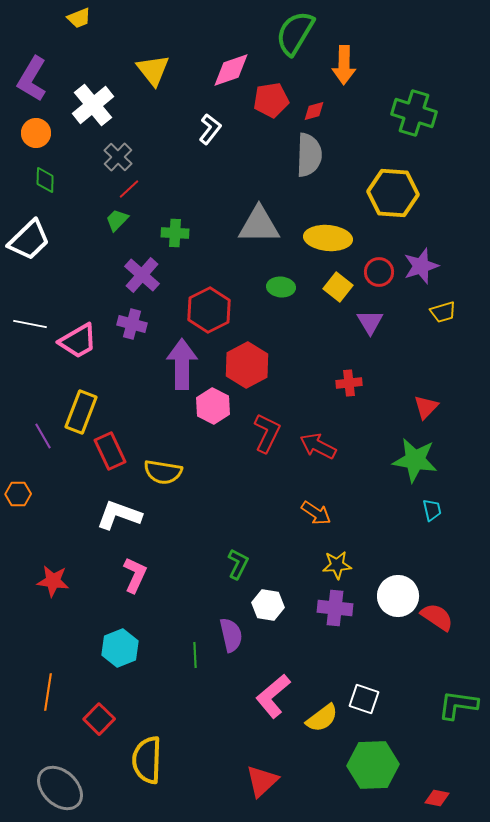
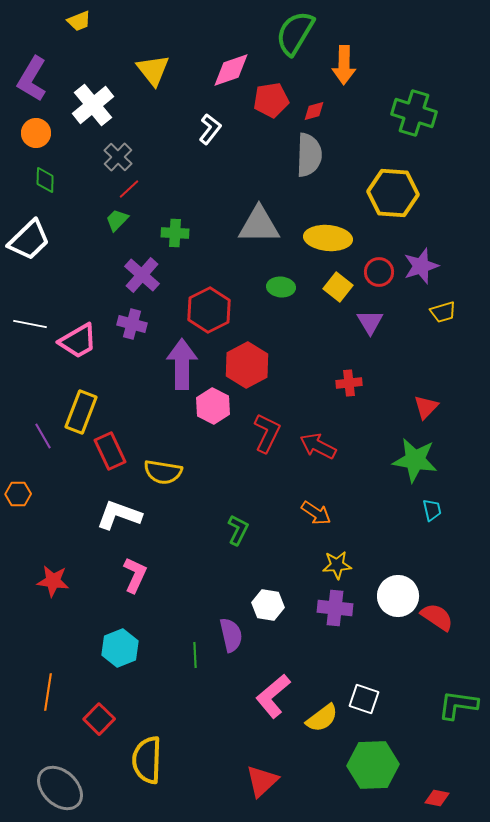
yellow trapezoid at (79, 18): moved 3 px down
green L-shape at (238, 564): moved 34 px up
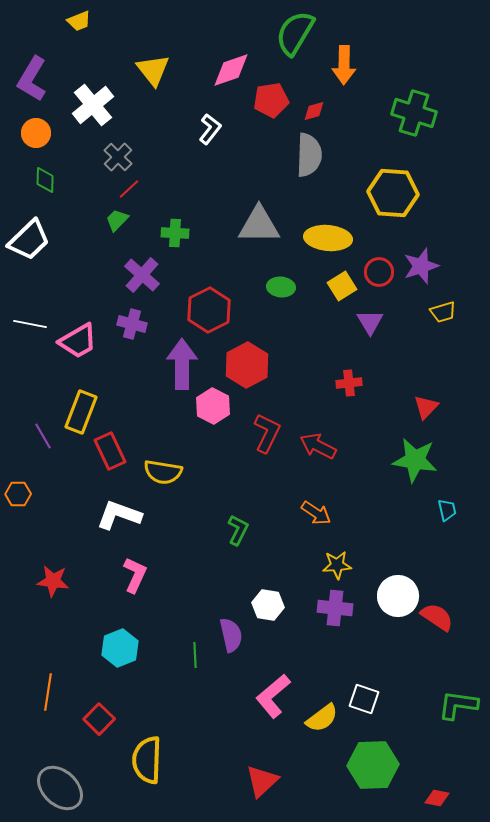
yellow square at (338, 287): moved 4 px right, 1 px up; rotated 20 degrees clockwise
cyan trapezoid at (432, 510): moved 15 px right
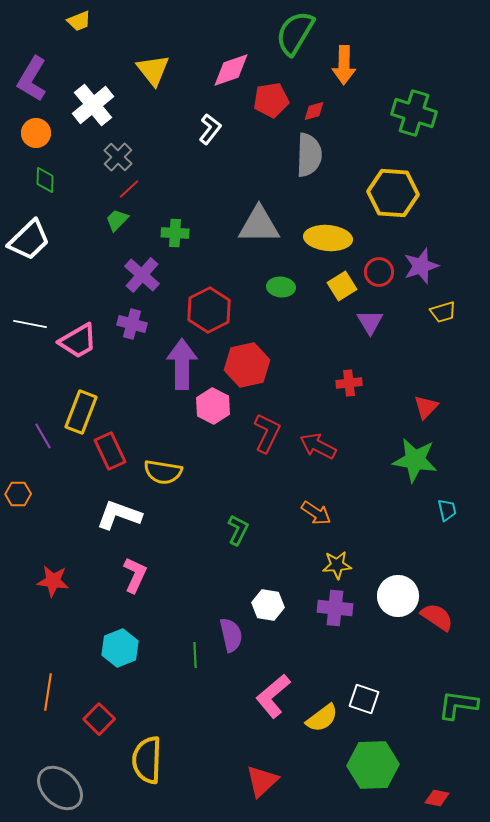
red hexagon at (247, 365): rotated 15 degrees clockwise
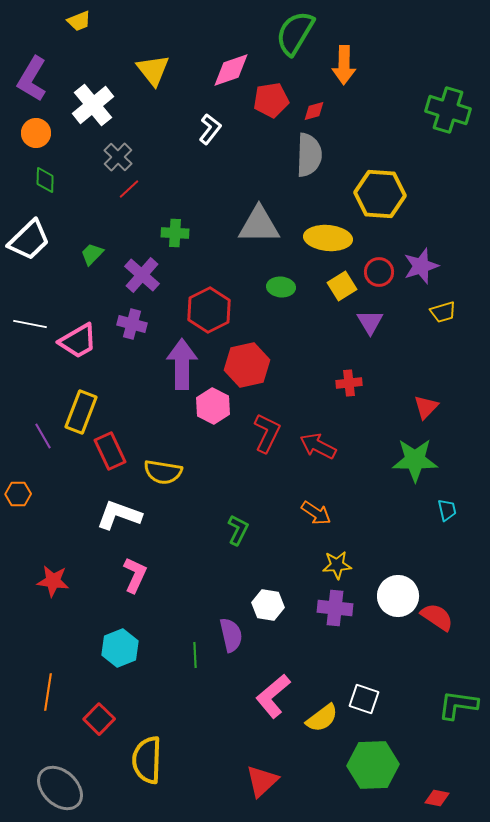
green cross at (414, 113): moved 34 px right, 3 px up
yellow hexagon at (393, 193): moved 13 px left, 1 px down
green trapezoid at (117, 220): moved 25 px left, 34 px down
green star at (415, 460): rotated 9 degrees counterclockwise
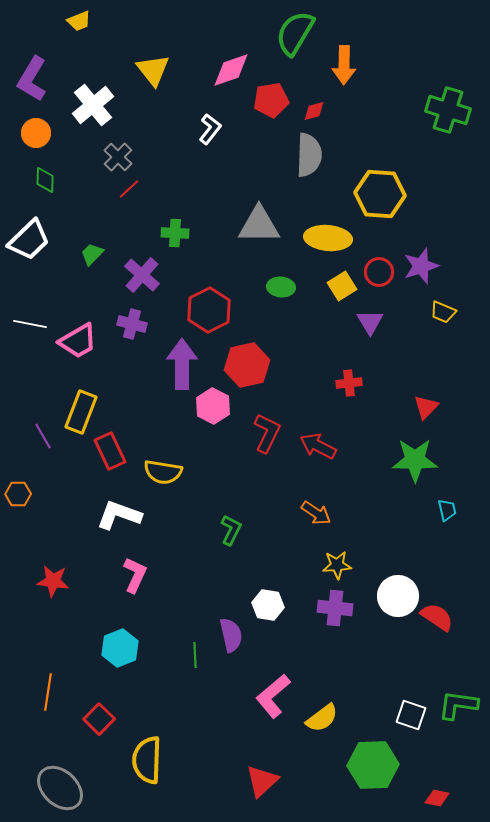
yellow trapezoid at (443, 312): rotated 40 degrees clockwise
green L-shape at (238, 530): moved 7 px left
white square at (364, 699): moved 47 px right, 16 px down
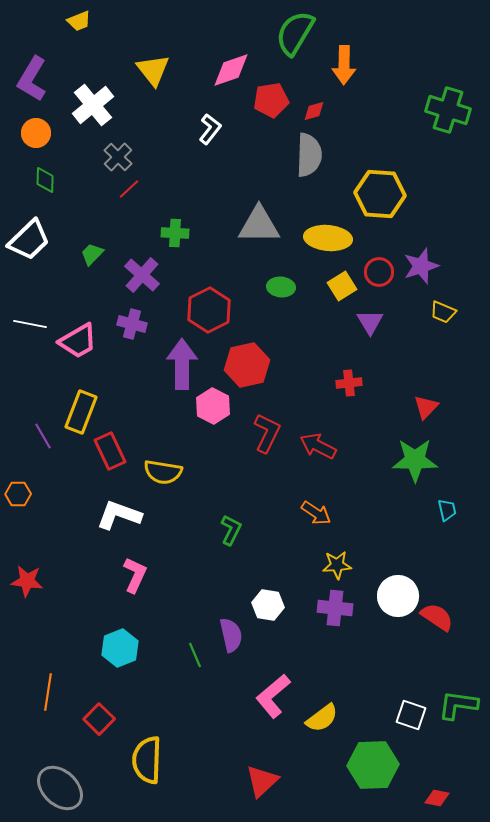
red star at (53, 581): moved 26 px left
green line at (195, 655): rotated 20 degrees counterclockwise
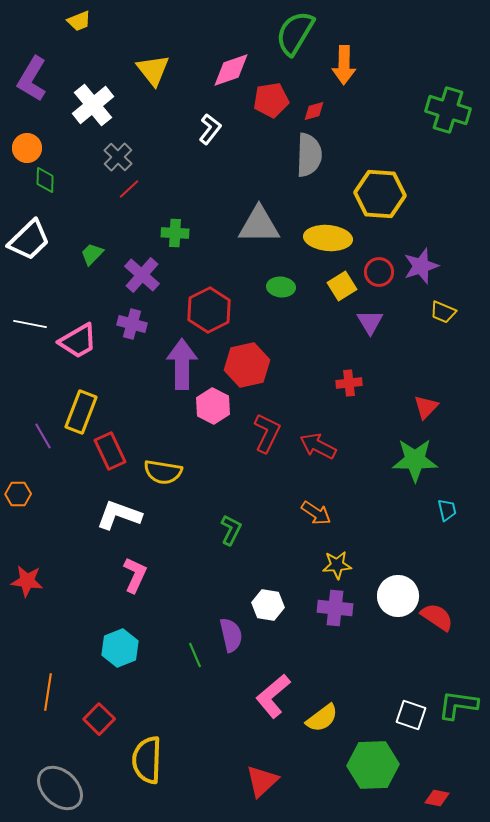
orange circle at (36, 133): moved 9 px left, 15 px down
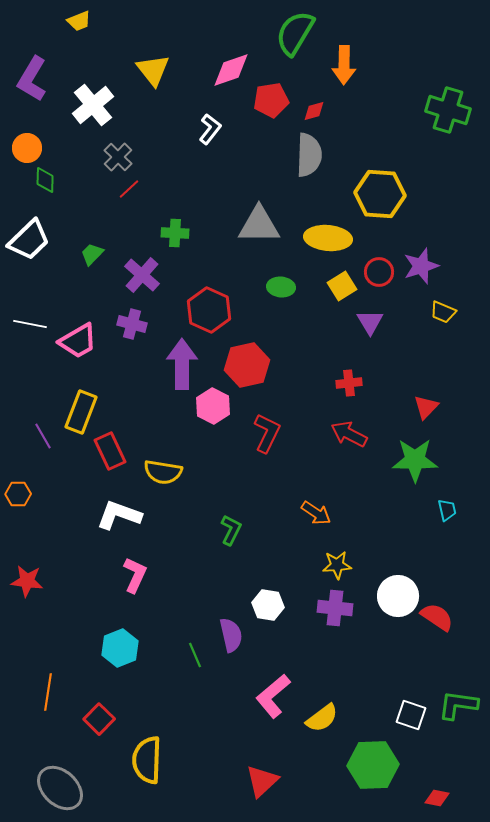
red hexagon at (209, 310): rotated 9 degrees counterclockwise
red arrow at (318, 446): moved 31 px right, 12 px up
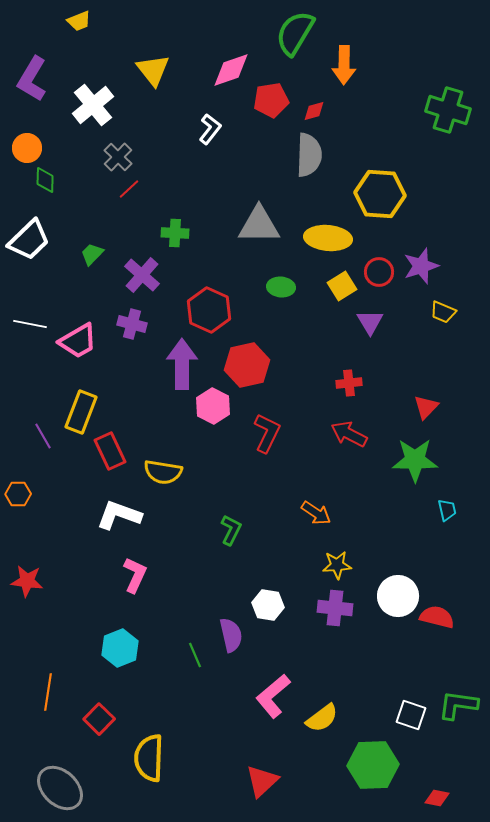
red semicircle at (437, 617): rotated 20 degrees counterclockwise
yellow semicircle at (147, 760): moved 2 px right, 2 px up
